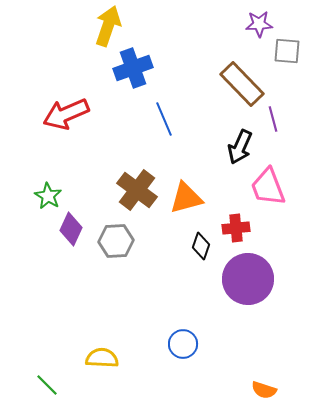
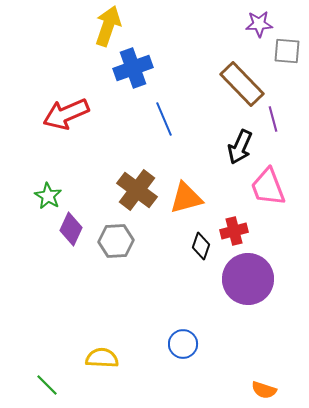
red cross: moved 2 px left, 3 px down; rotated 8 degrees counterclockwise
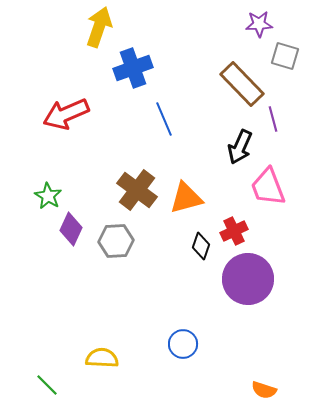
yellow arrow: moved 9 px left, 1 px down
gray square: moved 2 px left, 5 px down; rotated 12 degrees clockwise
red cross: rotated 12 degrees counterclockwise
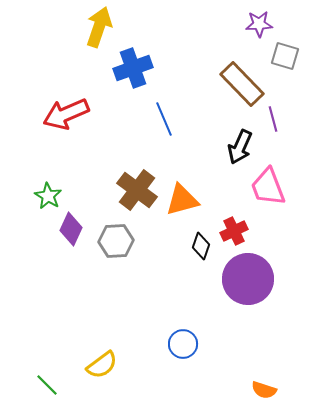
orange triangle: moved 4 px left, 2 px down
yellow semicircle: moved 7 px down; rotated 140 degrees clockwise
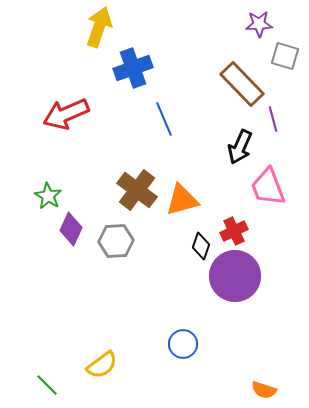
purple circle: moved 13 px left, 3 px up
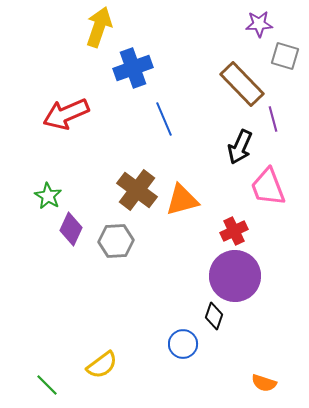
black diamond: moved 13 px right, 70 px down
orange semicircle: moved 7 px up
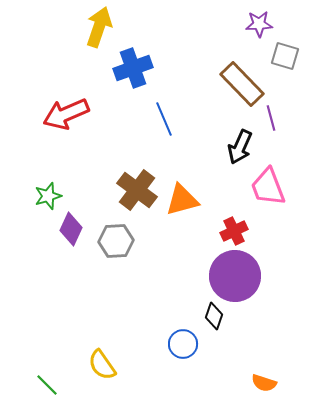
purple line: moved 2 px left, 1 px up
green star: rotated 24 degrees clockwise
yellow semicircle: rotated 92 degrees clockwise
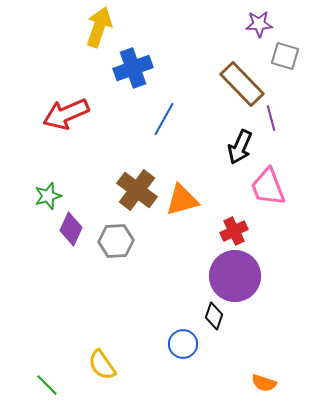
blue line: rotated 52 degrees clockwise
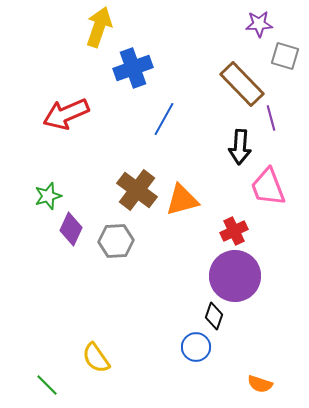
black arrow: rotated 20 degrees counterclockwise
blue circle: moved 13 px right, 3 px down
yellow semicircle: moved 6 px left, 7 px up
orange semicircle: moved 4 px left, 1 px down
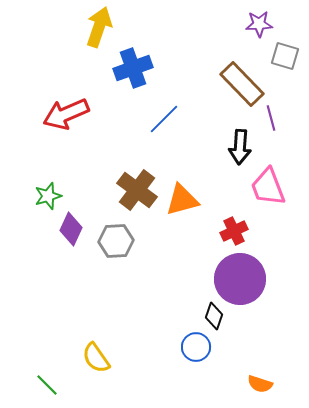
blue line: rotated 16 degrees clockwise
purple circle: moved 5 px right, 3 px down
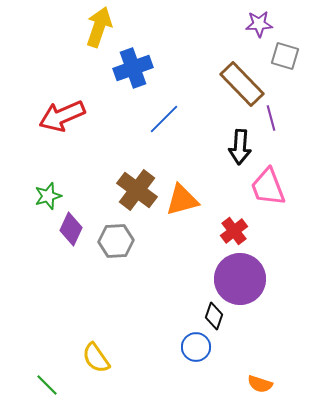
red arrow: moved 4 px left, 2 px down
red cross: rotated 12 degrees counterclockwise
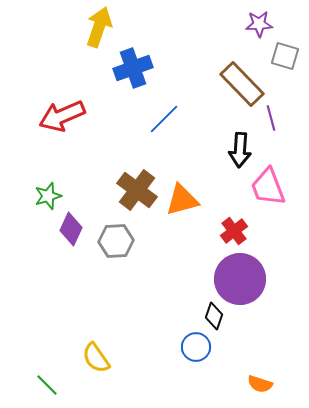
black arrow: moved 3 px down
